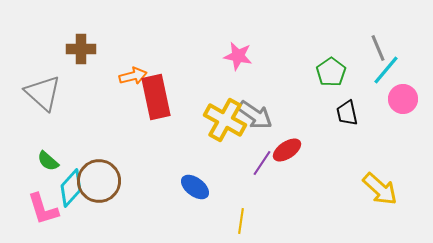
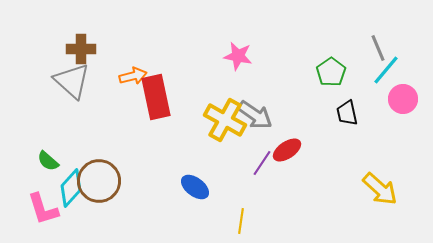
gray triangle: moved 29 px right, 12 px up
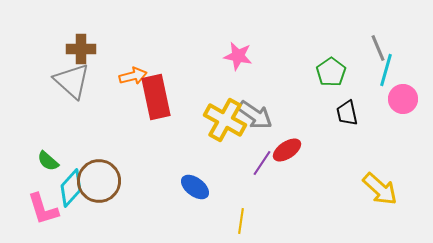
cyan line: rotated 24 degrees counterclockwise
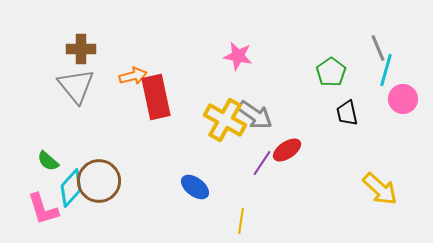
gray triangle: moved 4 px right, 5 px down; rotated 9 degrees clockwise
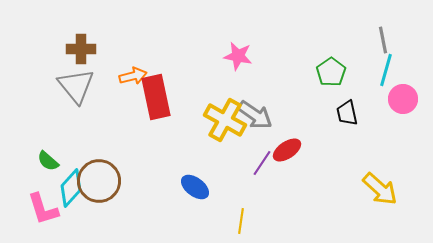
gray line: moved 5 px right, 8 px up; rotated 12 degrees clockwise
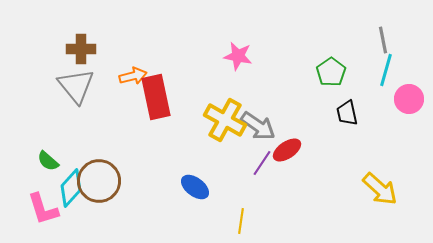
pink circle: moved 6 px right
gray arrow: moved 3 px right, 11 px down
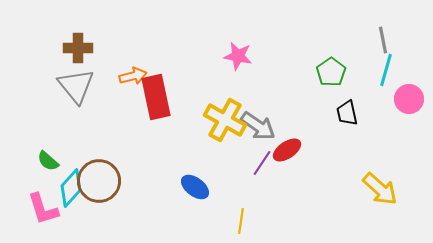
brown cross: moved 3 px left, 1 px up
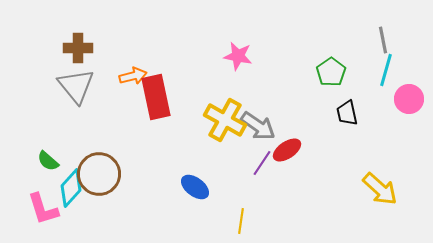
brown circle: moved 7 px up
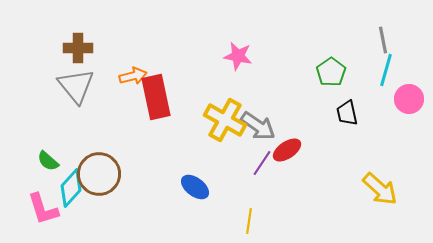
yellow line: moved 8 px right
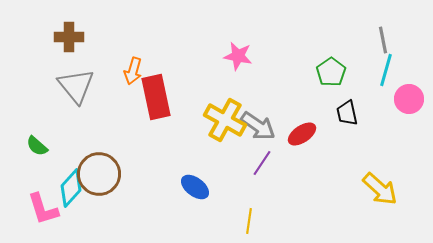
brown cross: moved 9 px left, 11 px up
orange arrow: moved 5 px up; rotated 120 degrees clockwise
red ellipse: moved 15 px right, 16 px up
green semicircle: moved 11 px left, 15 px up
